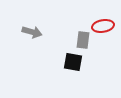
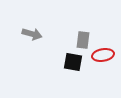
red ellipse: moved 29 px down
gray arrow: moved 2 px down
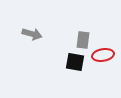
black square: moved 2 px right
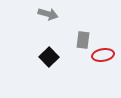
gray arrow: moved 16 px right, 20 px up
black square: moved 26 px left, 5 px up; rotated 36 degrees clockwise
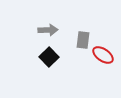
gray arrow: moved 16 px down; rotated 18 degrees counterclockwise
red ellipse: rotated 45 degrees clockwise
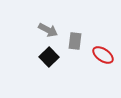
gray arrow: rotated 30 degrees clockwise
gray rectangle: moved 8 px left, 1 px down
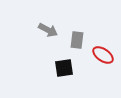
gray rectangle: moved 2 px right, 1 px up
black square: moved 15 px right, 11 px down; rotated 36 degrees clockwise
